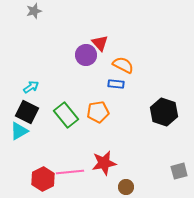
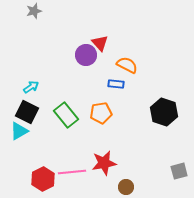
orange semicircle: moved 4 px right
orange pentagon: moved 3 px right, 1 px down
pink line: moved 2 px right
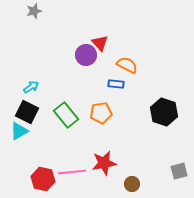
red hexagon: rotated 20 degrees counterclockwise
brown circle: moved 6 px right, 3 px up
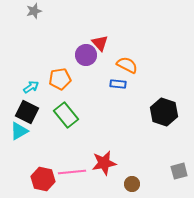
blue rectangle: moved 2 px right
orange pentagon: moved 41 px left, 34 px up
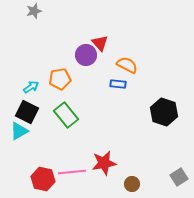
gray square: moved 6 px down; rotated 18 degrees counterclockwise
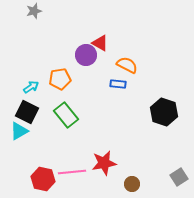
red triangle: rotated 18 degrees counterclockwise
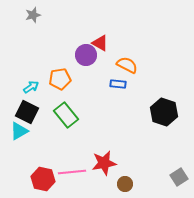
gray star: moved 1 px left, 4 px down
brown circle: moved 7 px left
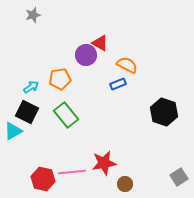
blue rectangle: rotated 28 degrees counterclockwise
cyan triangle: moved 6 px left
